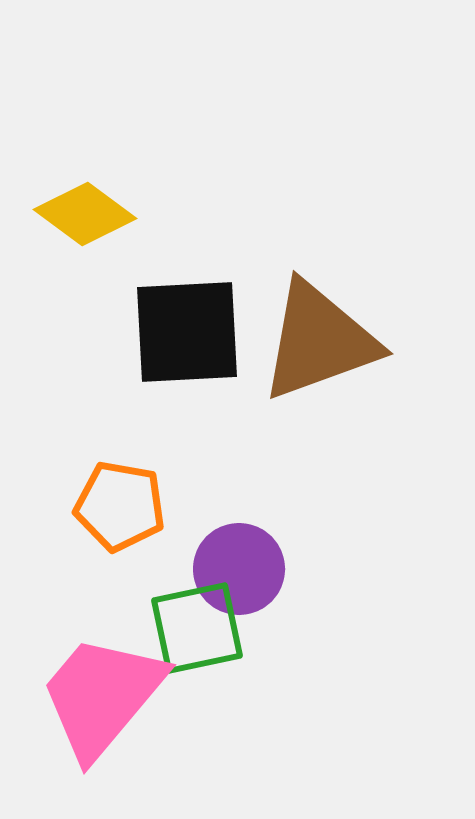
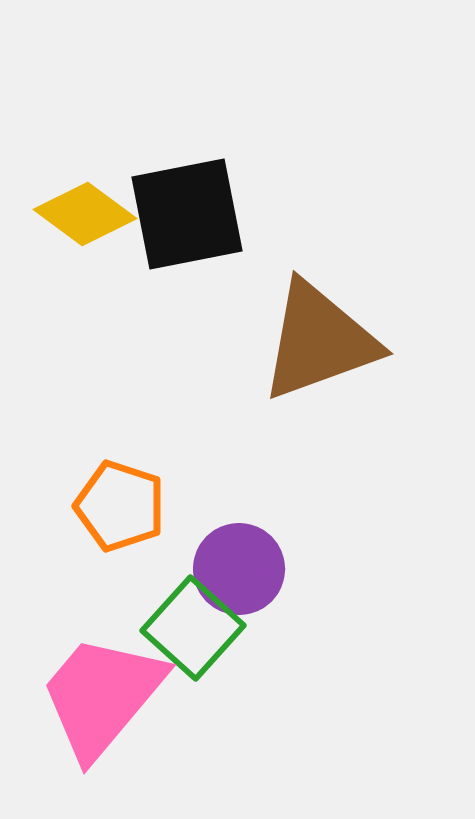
black square: moved 118 px up; rotated 8 degrees counterclockwise
orange pentagon: rotated 8 degrees clockwise
green square: moved 4 px left; rotated 36 degrees counterclockwise
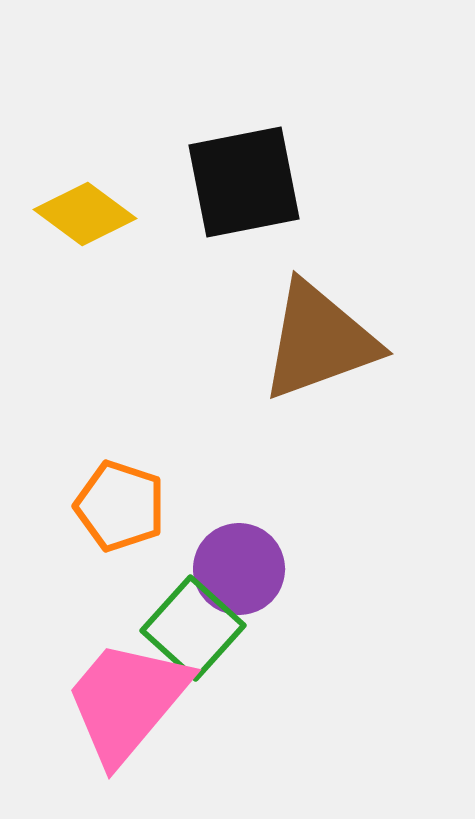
black square: moved 57 px right, 32 px up
pink trapezoid: moved 25 px right, 5 px down
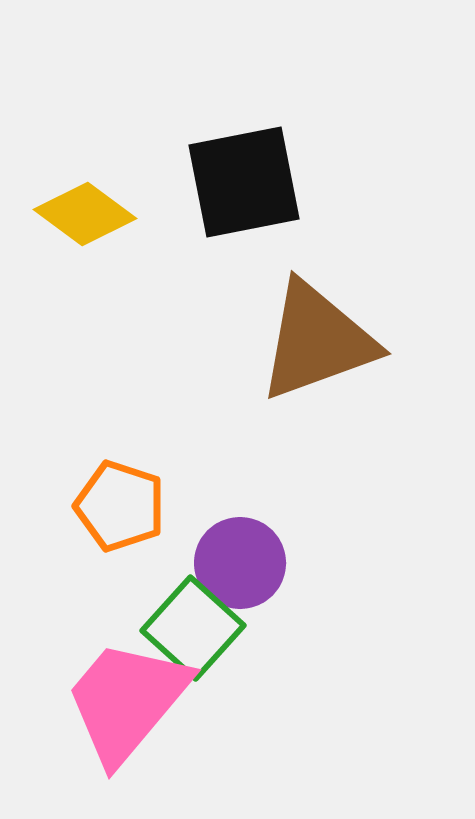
brown triangle: moved 2 px left
purple circle: moved 1 px right, 6 px up
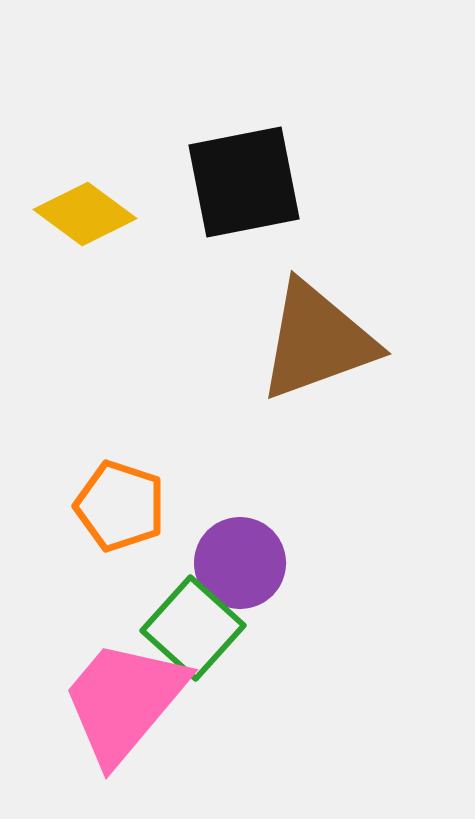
pink trapezoid: moved 3 px left
